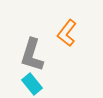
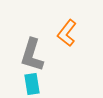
cyan rectangle: rotated 30 degrees clockwise
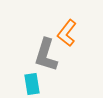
gray L-shape: moved 14 px right
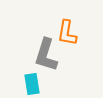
orange L-shape: rotated 28 degrees counterclockwise
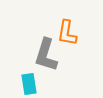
cyan rectangle: moved 3 px left
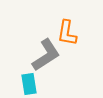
gray L-shape: rotated 140 degrees counterclockwise
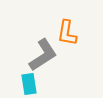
gray L-shape: moved 3 px left
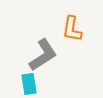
orange L-shape: moved 5 px right, 4 px up
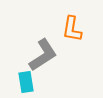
cyan rectangle: moved 3 px left, 2 px up
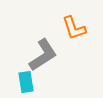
orange L-shape: moved 2 px right, 1 px up; rotated 28 degrees counterclockwise
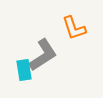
cyan rectangle: moved 2 px left, 12 px up
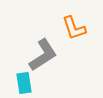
cyan rectangle: moved 13 px down
